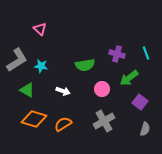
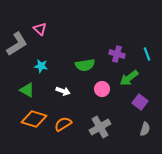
cyan line: moved 1 px right, 1 px down
gray L-shape: moved 16 px up
gray cross: moved 4 px left, 6 px down
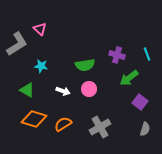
purple cross: moved 1 px down
pink circle: moved 13 px left
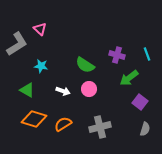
green semicircle: rotated 42 degrees clockwise
gray cross: rotated 15 degrees clockwise
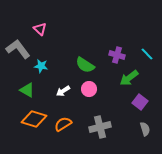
gray L-shape: moved 1 px right, 5 px down; rotated 95 degrees counterclockwise
cyan line: rotated 24 degrees counterclockwise
white arrow: rotated 128 degrees clockwise
gray semicircle: rotated 32 degrees counterclockwise
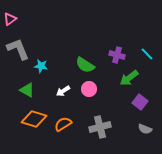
pink triangle: moved 30 px left, 10 px up; rotated 40 degrees clockwise
gray L-shape: rotated 15 degrees clockwise
gray semicircle: rotated 128 degrees clockwise
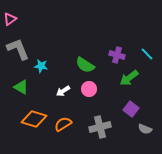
green triangle: moved 6 px left, 3 px up
purple square: moved 9 px left, 7 px down
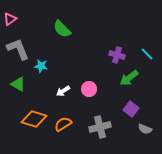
green semicircle: moved 23 px left, 36 px up; rotated 12 degrees clockwise
green triangle: moved 3 px left, 3 px up
